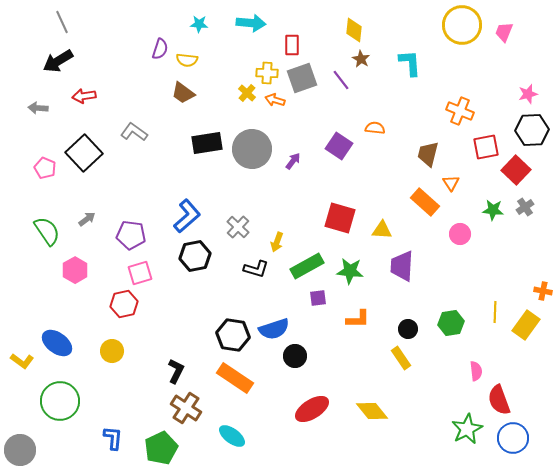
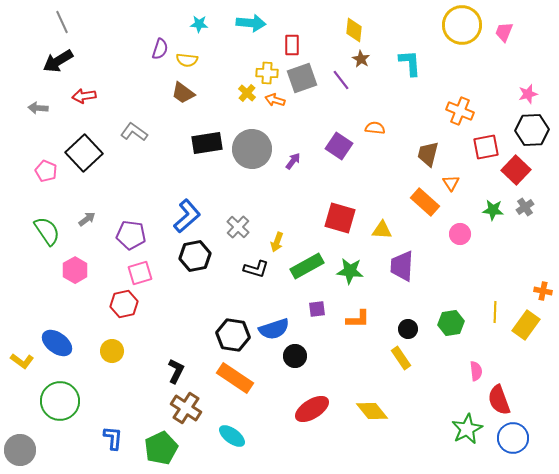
pink pentagon at (45, 168): moved 1 px right, 3 px down
purple square at (318, 298): moved 1 px left, 11 px down
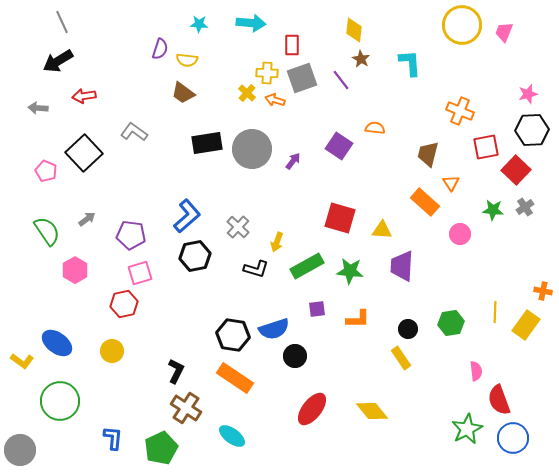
red ellipse at (312, 409): rotated 20 degrees counterclockwise
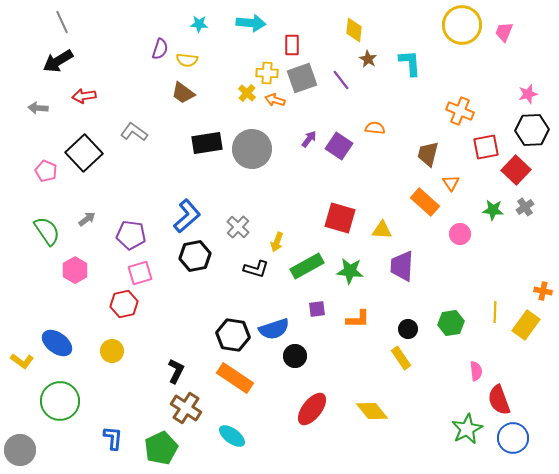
brown star at (361, 59): moved 7 px right
purple arrow at (293, 161): moved 16 px right, 22 px up
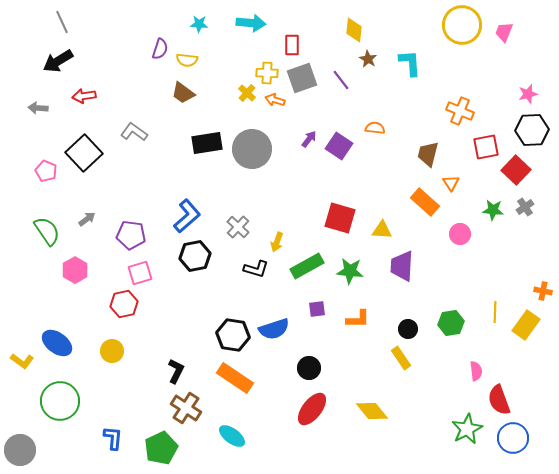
black circle at (295, 356): moved 14 px right, 12 px down
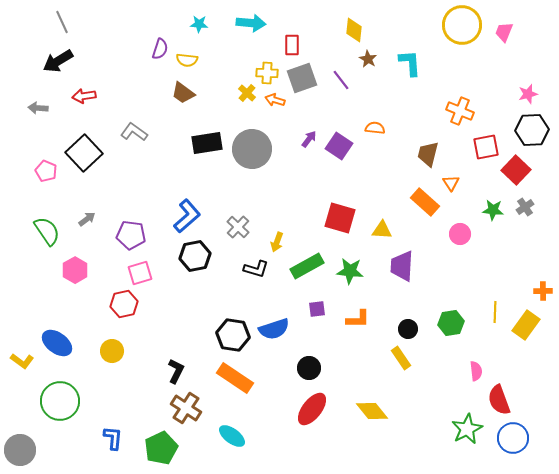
orange cross at (543, 291): rotated 12 degrees counterclockwise
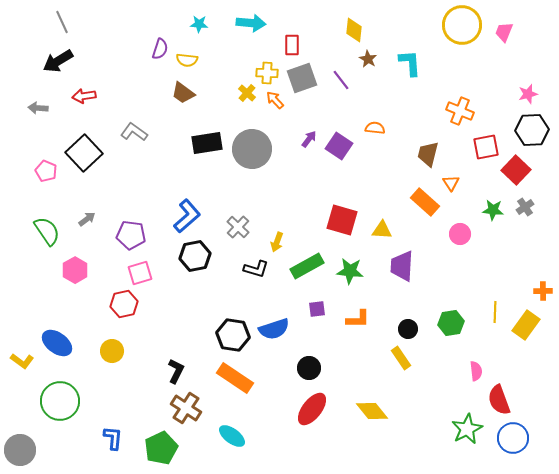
orange arrow at (275, 100): rotated 30 degrees clockwise
red square at (340, 218): moved 2 px right, 2 px down
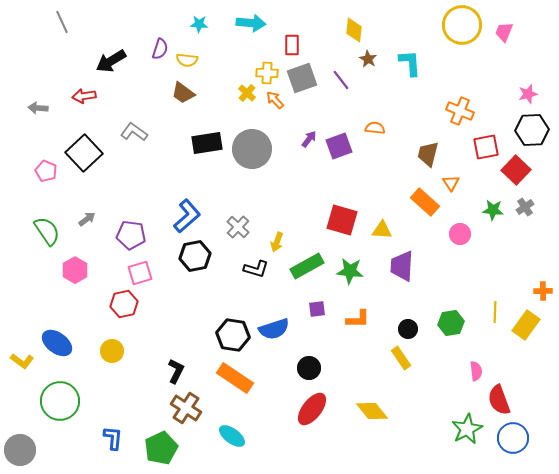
black arrow at (58, 61): moved 53 px right
purple square at (339, 146): rotated 36 degrees clockwise
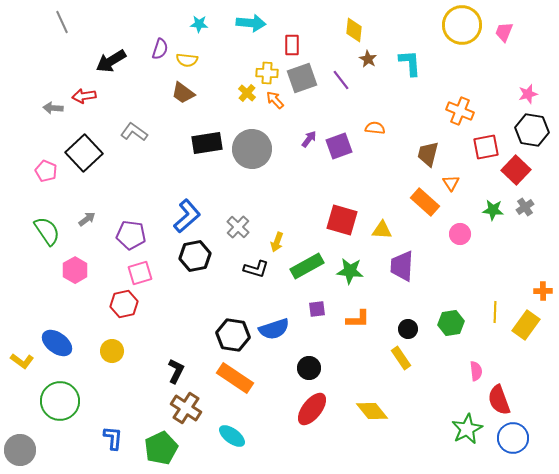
gray arrow at (38, 108): moved 15 px right
black hexagon at (532, 130): rotated 12 degrees clockwise
